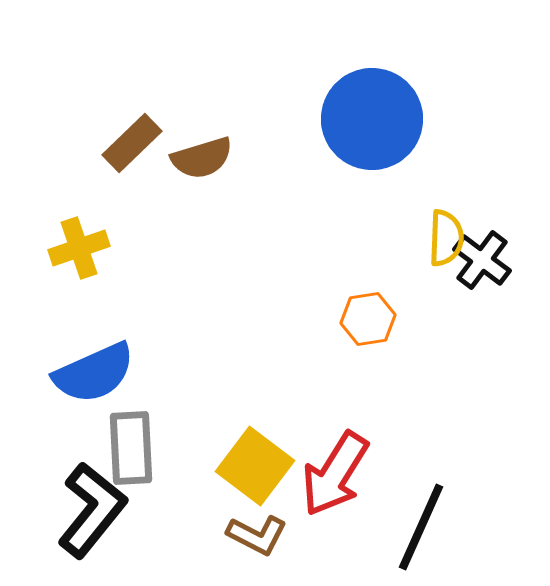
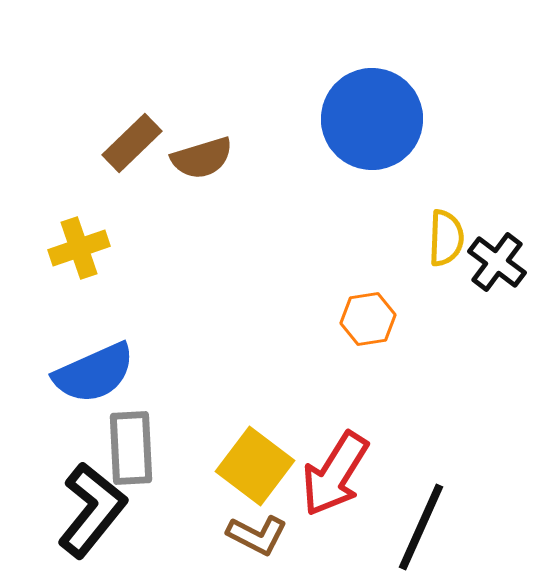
black cross: moved 15 px right, 2 px down
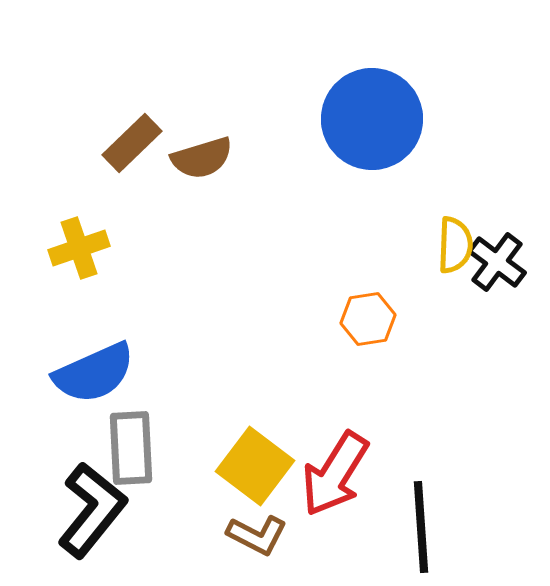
yellow semicircle: moved 9 px right, 7 px down
black line: rotated 28 degrees counterclockwise
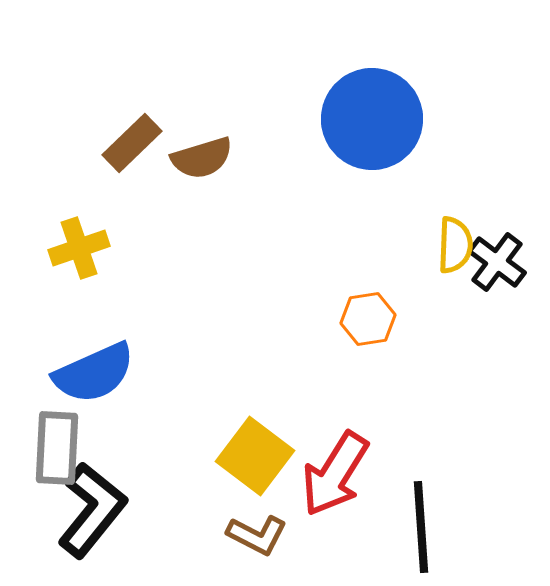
gray rectangle: moved 74 px left; rotated 6 degrees clockwise
yellow square: moved 10 px up
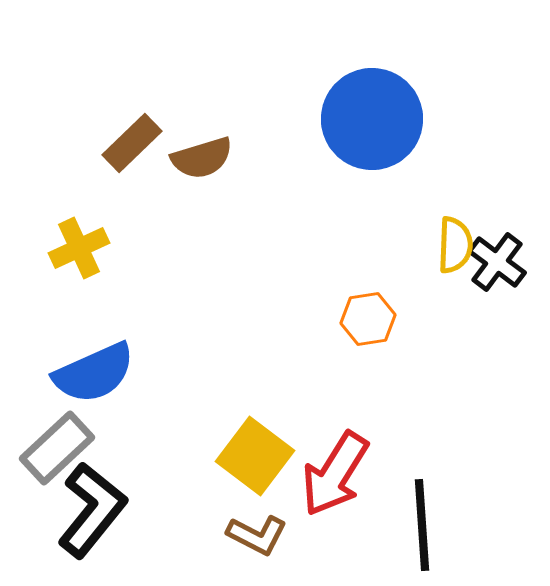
yellow cross: rotated 6 degrees counterclockwise
gray rectangle: rotated 44 degrees clockwise
black line: moved 1 px right, 2 px up
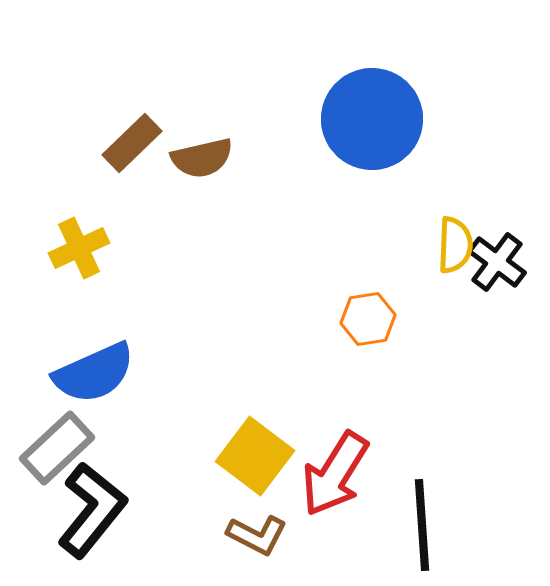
brown semicircle: rotated 4 degrees clockwise
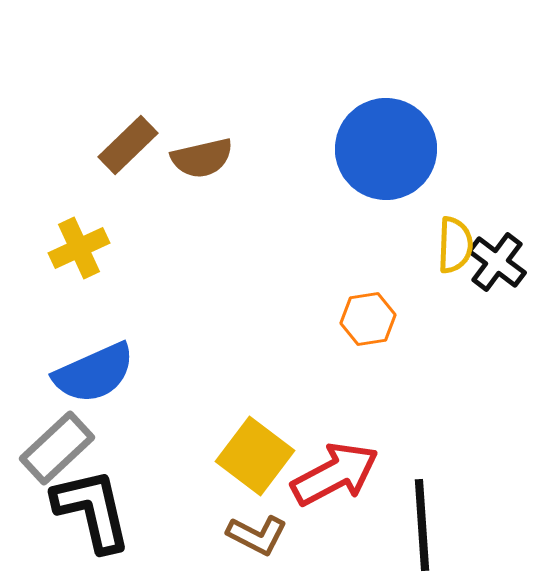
blue circle: moved 14 px right, 30 px down
brown rectangle: moved 4 px left, 2 px down
red arrow: rotated 150 degrees counterclockwise
black L-shape: rotated 52 degrees counterclockwise
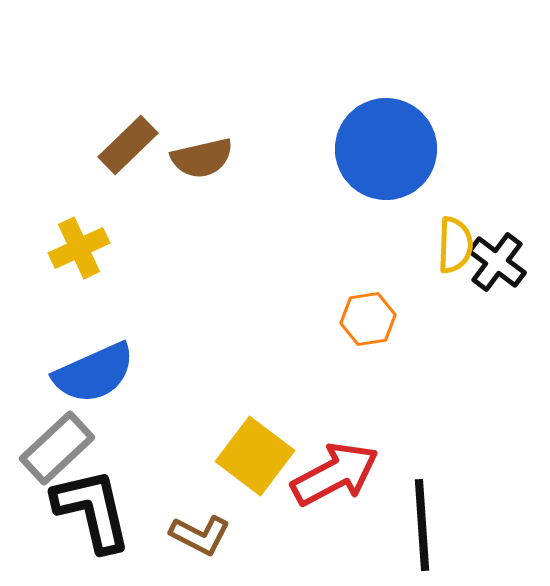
brown L-shape: moved 57 px left
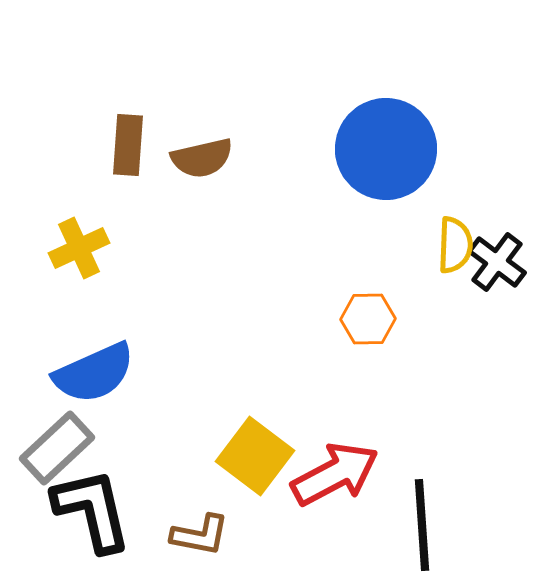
brown rectangle: rotated 42 degrees counterclockwise
orange hexagon: rotated 8 degrees clockwise
brown L-shape: rotated 16 degrees counterclockwise
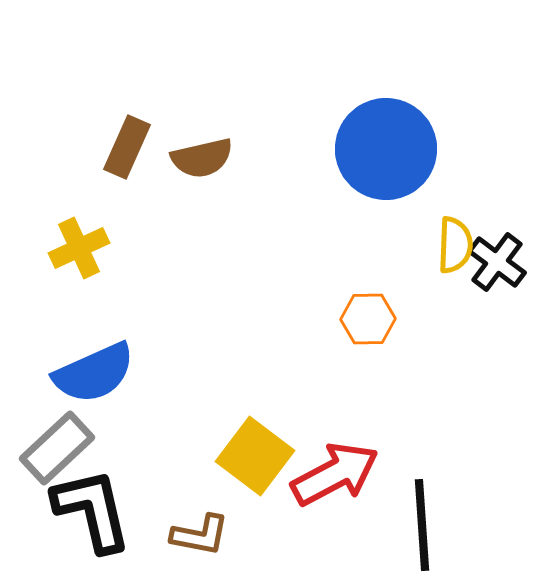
brown rectangle: moved 1 px left, 2 px down; rotated 20 degrees clockwise
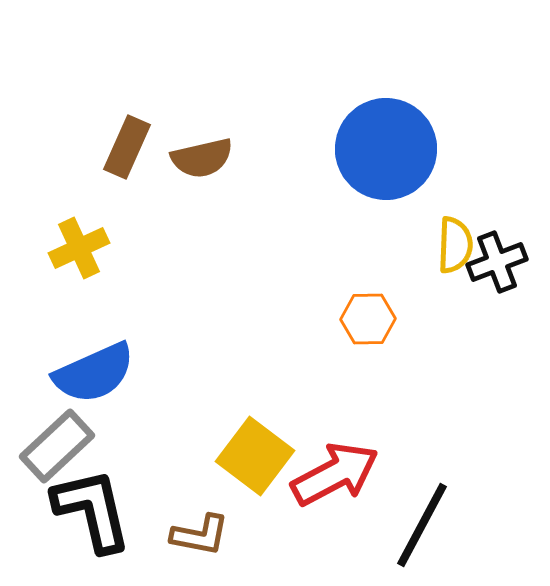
black cross: rotated 32 degrees clockwise
gray rectangle: moved 2 px up
black line: rotated 32 degrees clockwise
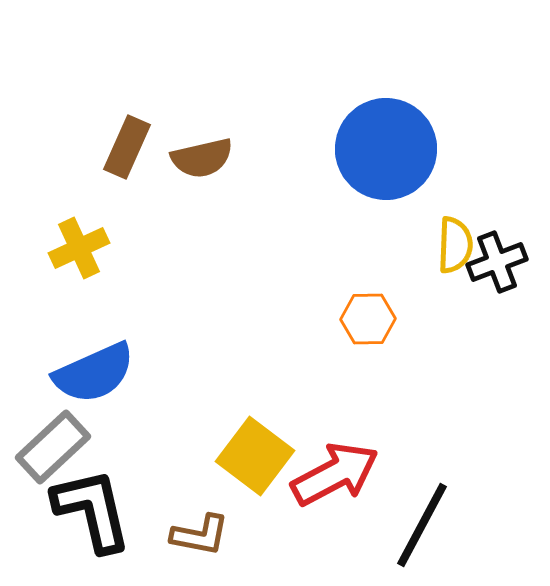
gray rectangle: moved 4 px left, 1 px down
